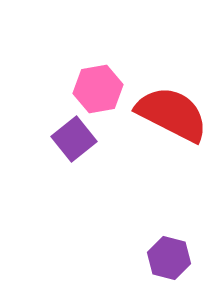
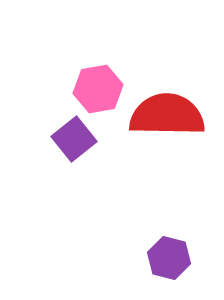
red semicircle: moved 5 px left, 1 px down; rotated 26 degrees counterclockwise
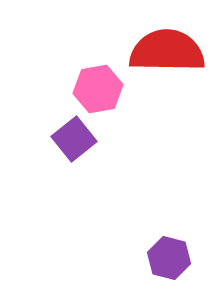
red semicircle: moved 64 px up
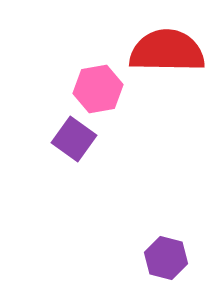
purple square: rotated 15 degrees counterclockwise
purple hexagon: moved 3 px left
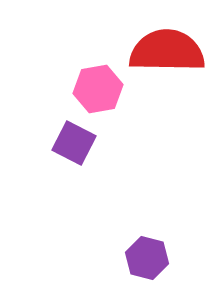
purple square: moved 4 px down; rotated 9 degrees counterclockwise
purple hexagon: moved 19 px left
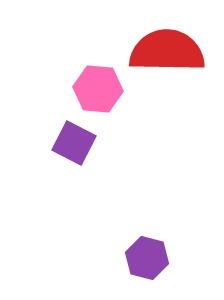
pink hexagon: rotated 15 degrees clockwise
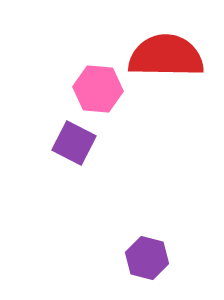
red semicircle: moved 1 px left, 5 px down
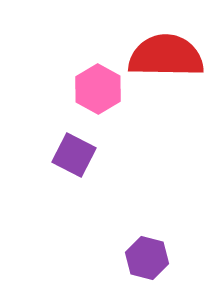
pink hexagon: rotated 24 degrees clockwise
purple square: moved 12 px down
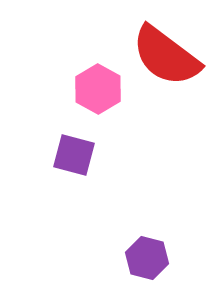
red semicircle: rotated 144 degrees counterclockwise
purple square: rotated 12 degrees counterclockwise
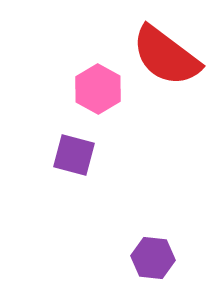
purple hexagon: moved 6 px right; rotated 9 degrees counterclockwise
